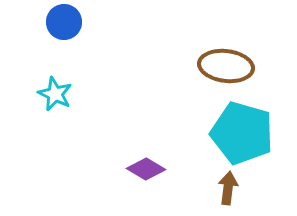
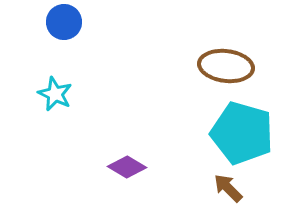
purple diamond: moved 19 px left, 2 px up
brown arrow: rotated 52 degrees counterclockwise
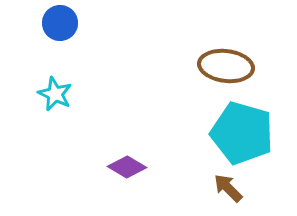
blue circle: moved 4 px left, 1 px down
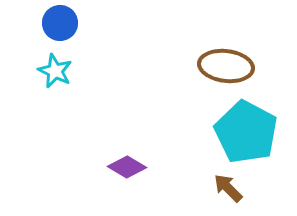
cyan star: moved 23 px up
cyan pentagon: moved 4 px right, 1 px up; rotated 12 degrees clockwise
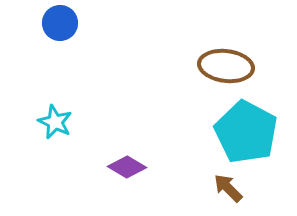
cyan star: moved 51 px down
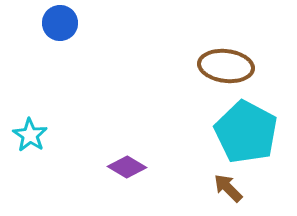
cyan star: moved 25 px left, 13 px down; rotated 8 degrees clockwise
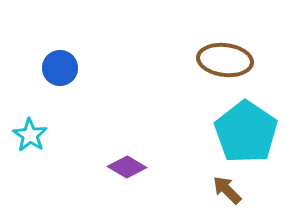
blue circle: moved 45 px down
brown ellipse: moved 1 px left, 6 px up
cyan pentagon: rotated 6 degrees clockwise
brown arrow: moved 1 px left, 2 px down
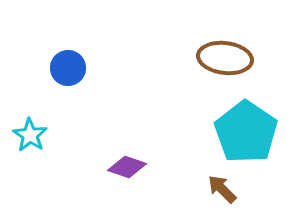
brown ellipse: moved 2 px up
blue circle: moved 8 px right
purple diamond: rotated 12 degrees counterclockwise
brown arrow: moved 5 px left, 1 px up
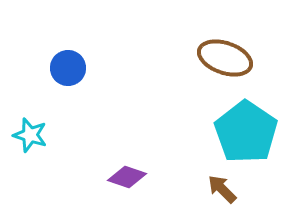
brown ellipse: rotated 12 degrees clockwise
cyan star: rotated 16 degrees counterclockwise
purple diamond: moved 10 px down
